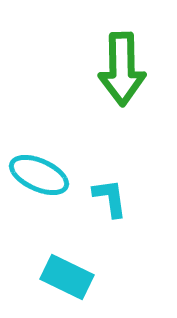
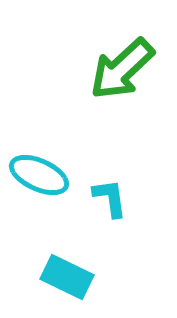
green arrow: rotated 48 degrees clockwise
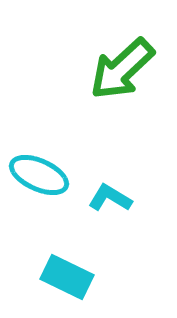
cyan L-shape: rotated 51 degrees counterclockwise
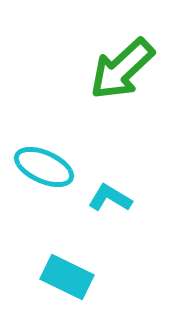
cyan ellipse: moved 5 px right, 8 px up
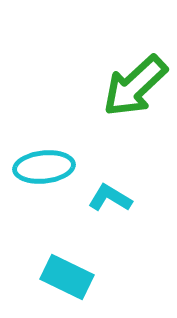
green arrow: moved 13 px right, 17 px down
cyan ellipse: rotated 30 degrees counterclockwise
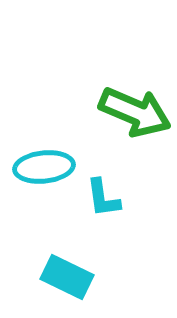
green arrow: moved 26 px down; rotated 114 degrees counterclockwise
cyan L-shape: moved 7 px left; rotated 129 degrees counterclockwise
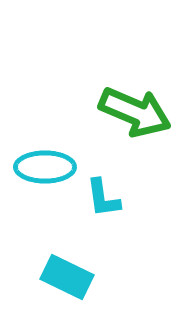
cyan ellipse: moved 1 px right; rotated 6 degrees clockwise
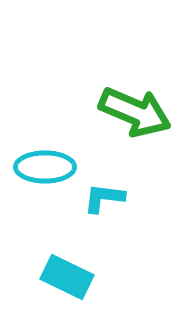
cyan L-shape: moved 1 px right; rotated 105 degrees clockwise
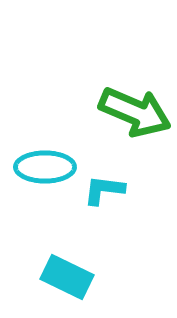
cyan L-shape: moved 8 px up
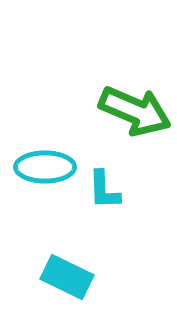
green arrow: moved 1 px up
cyan L-shape: rotated 99 degrees counterclockwise
